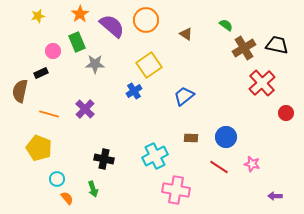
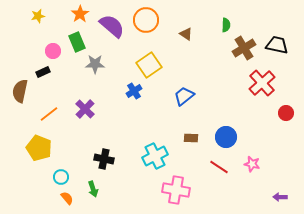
green semicircle: rotated 56 degrees clockwise
black rectangle: moved 2 px right, 1 px up
orange line: rotated 54 degrees counterclockwise
cyan circle: moved 4 px right, 2 px up
purple arrow: moved 5 px right, 1 px down
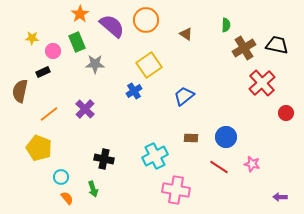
yellow star: moved 6 px left, 22 px down; rotated 16 degrees clockwise
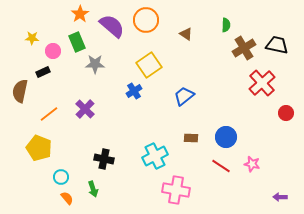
red line: moved 2 px right, 1 px up
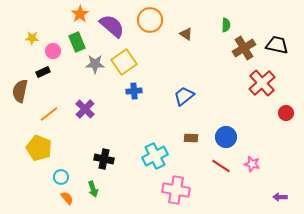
orange circle: moved 4 px right
yellow square: moved 25 px left, 3 px up
blue cross: rotated 28 degrees clockwise
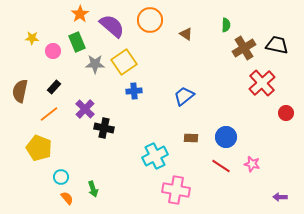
black rectangle: moved 11 px right, 15 px down; rotated 24 degrees counterclockwise
black cross: moved 31 px up
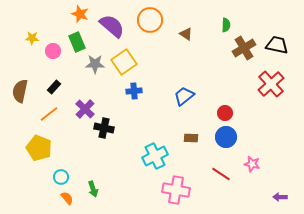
orange star: rotated 18 degrees counterclockwise
red cross: moved 9 px right, 1 px down
red circle: moved 61 px left
red line: moved 8 px down
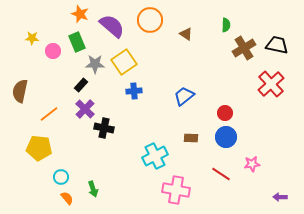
black rectangle: moved 27 px right, 2 px up
yellow pentagon: rotated 15 degrees counterclockwise
pink star: rotated 21 degrees counterclockwise
